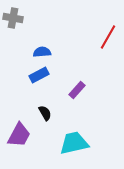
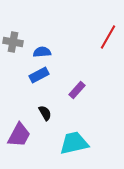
gray cross: moved 24 px down
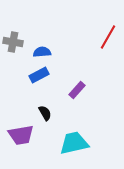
purple trapezoid: moved 2 px right; rotated 52 degrees clockwise
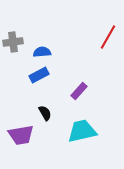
gray cross: rotated 18 degrees counterclockwise
purple rectangle: moved 2 px right, 1 px down
cyan trapezoid: moved 8 px right, 12 px up
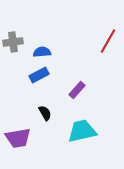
red line: moved 4 px down
purple rectangle: moved 2 px left, 1 px up
purple trapezoid: moved 3 px left, 3 px down
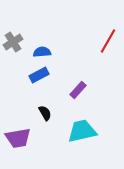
gray cross: rotated 24 degrees counterclockwise
purple rectangle: moved 1 px right
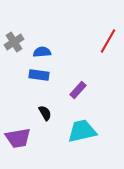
gray cross: moved 1 px right
blue rectangle: rotated 36 degrees clockwise
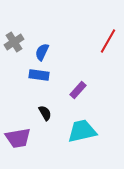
blue semicircle: rotated 60 degrees counterclockwise
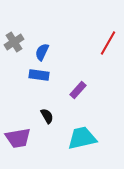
red line: moved 2 px down
black semicircle: moved 2 px right, 3 px down
cyan trapezoid: moved 7 px down
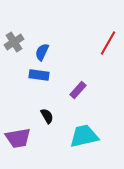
cyan trapezoid: moved 2 px right, 2 px up
